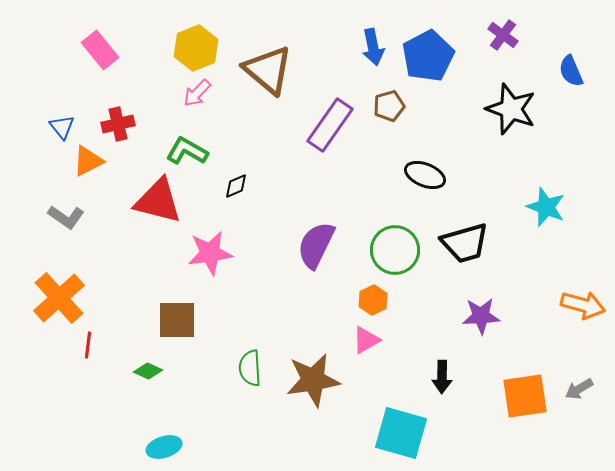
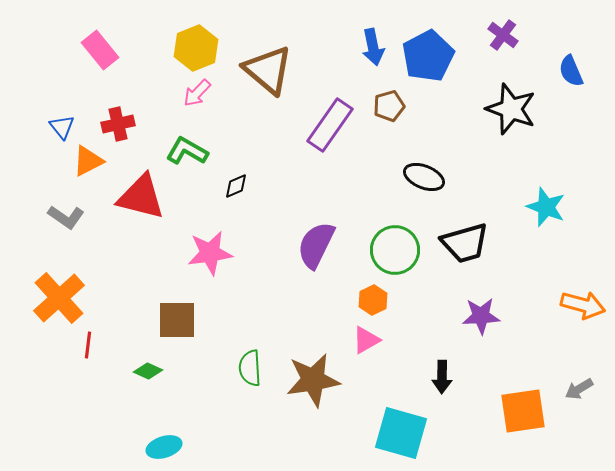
black ellipse: moved 1 px left, 2 px down
red triangle: moved 17 px left, 4 px up
orange square: moved 2 px left, 15 px down
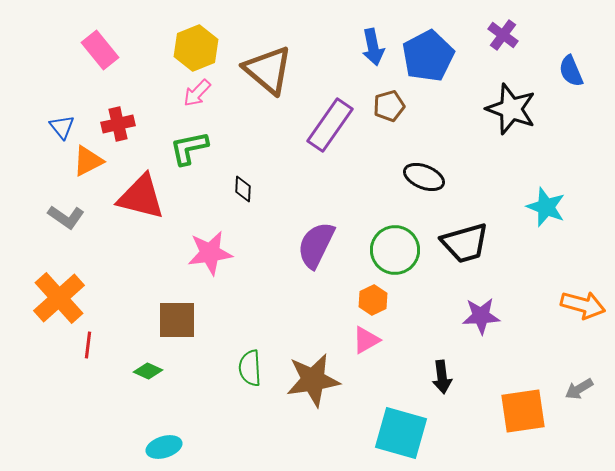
green L-shape: moved 2 px right, 3 px up; rotated 42 degrees counterclockwise
black diamond: moved 7 px right, 3 px down; rotated 64 degrees counterclockwise
black arrow: rotated 8 degrees counterclockwise
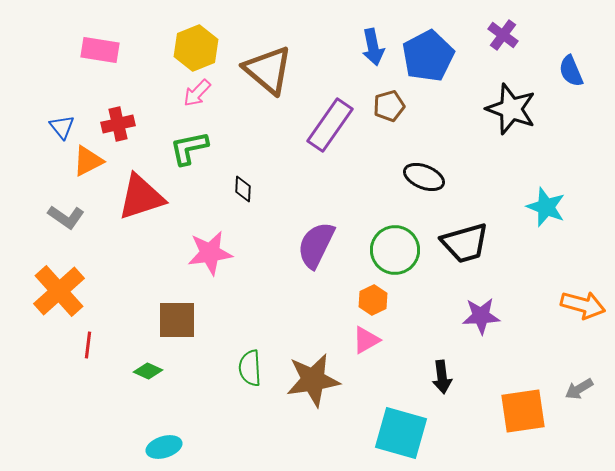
pink rectangle: rotated 42 degrees counterclockwise
red triangle: rotated 32 degrees counterclockwise
orange cross: moved 7 px up
